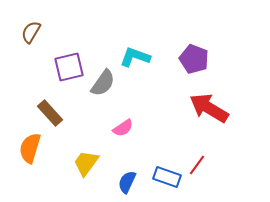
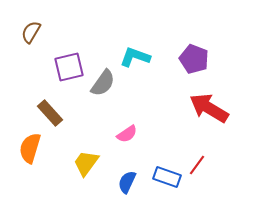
pink semicircle: moved 4 px right, 6 px down
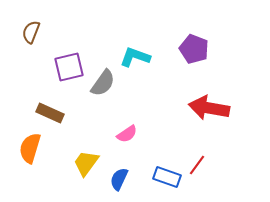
brown semicircle: rotated 10 degrees counterclockwise
purple pentagon: moved 10 px up
red arrow: rotated 21 degrees counterclockwise
brown rectangle: rotated 24 degrees counterclockwise
blue semicircle: moved 8 px left, 3 px up
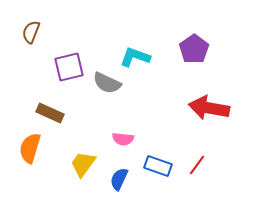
purple pentagon: rotated 16 degrees clockwise
gray semicircle: moved 4 px right; rotated 80 degrees clockwise
pink semicircle: moved 4 px left, 5 px down; rotated 40 degrees clockwise
yellow trapezoid: moved 3 px left, 1 px down
blue rectangle: moved 9 px left, 11 px up
